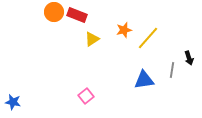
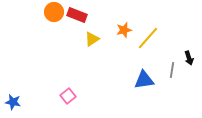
pink square: moved 18 px left
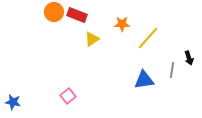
orange star: moved 2 px left, 6 px up; rotated 14 degrees clockwise
